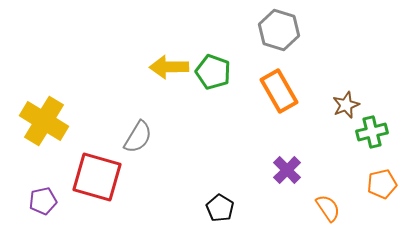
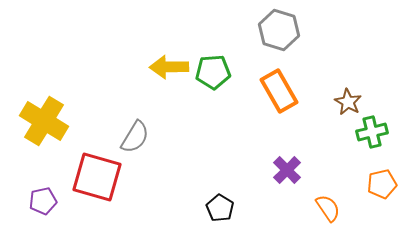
green pentagon: rotated 24 degrees counterclockwise
brown star: moved 2 px right, 3 px up; rotated 20 degrees counterclockwise
gray semicircle: moved 3 px left
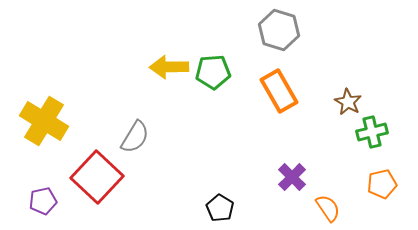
purple cross: moved 5 px right, 7 px down
red square: rotated 27 degrees clockwise
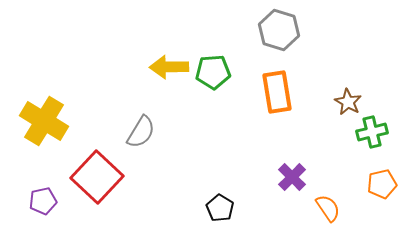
orange rectangle: moved 2 px left, 1 px down; rotated 21 degrees clockwise
gray semicircle: moved 6 px right, 5 px up
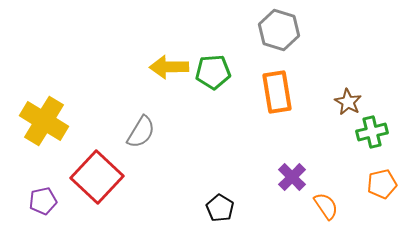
orange semicircle: moved 2 px left, 2 px up
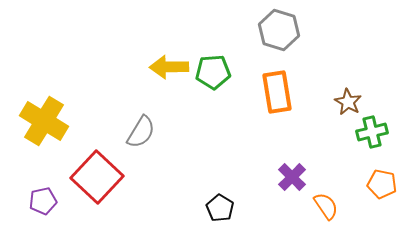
orange pentagon: rotated 24 degrees clockwise
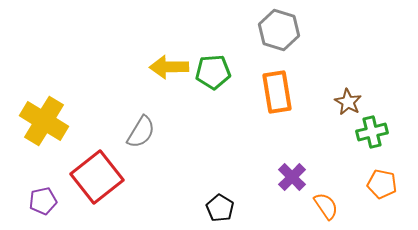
red square: rotated 9 degrees clockwise
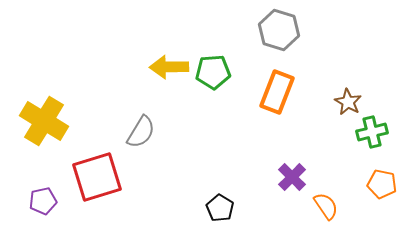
orange rectangle: rotated 30 degrees clockwise
red square: rotated 21 degrees clockwise
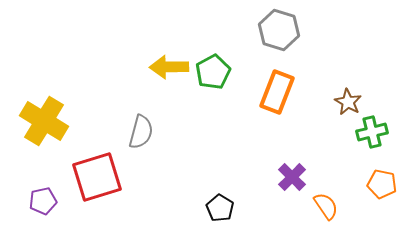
green pentagon: rotated 24 degrees counterclockwise
gray semicircle: rotated 16 degrees counterclockwise
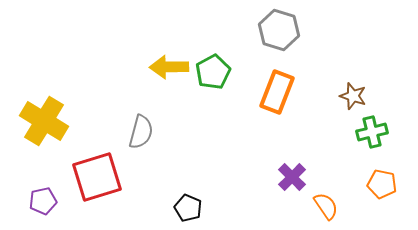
brown star: moved 5 px right, 6 px up; rotated 12 degrees counterclockwise
black pentagon: moved 32 px left; rotated 8 degrees counterclockwise
